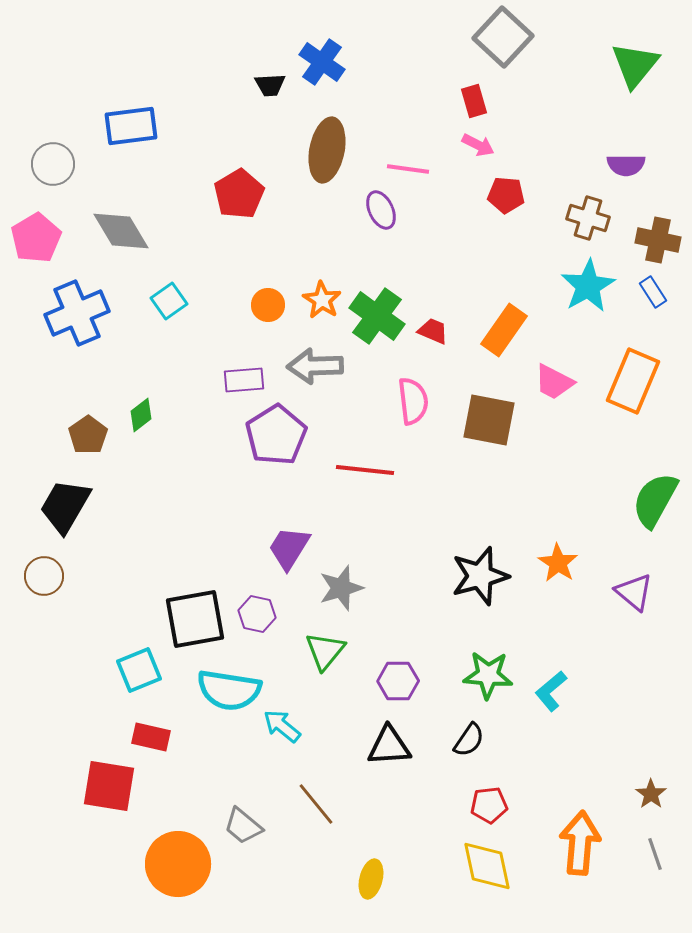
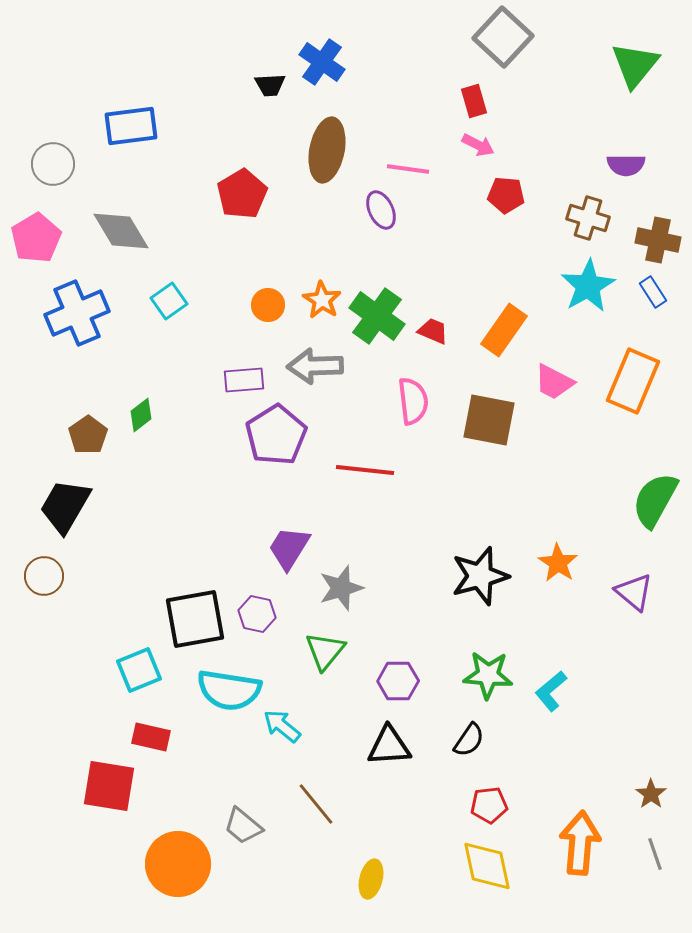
red pentagon at (239, 194): moved 3 px right
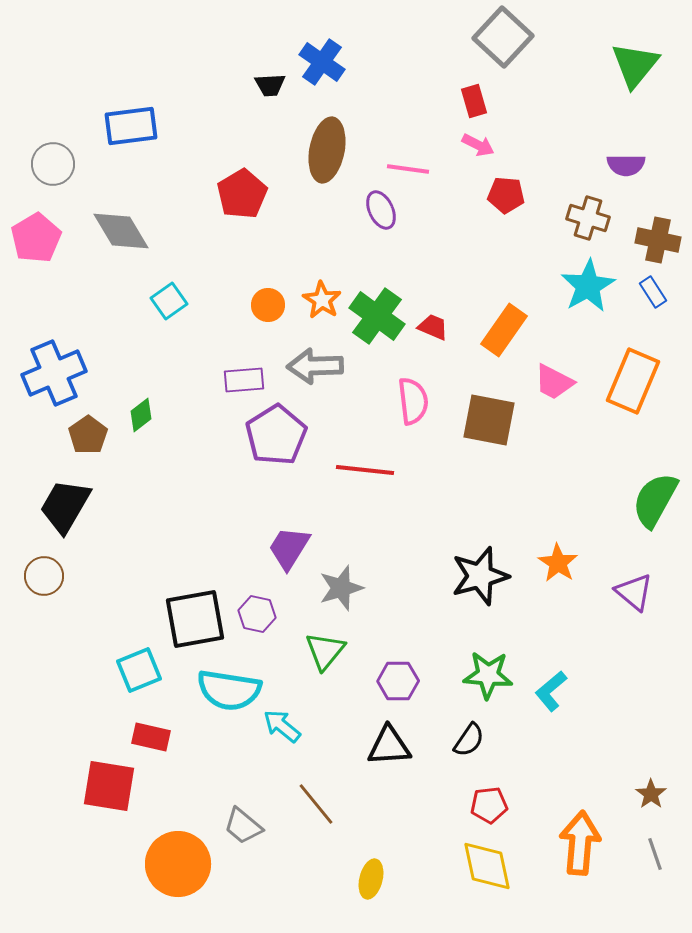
blue cross at (77, 313): moved 23 px left, 60 px down
red trapezoid at (433, 331): moved 4 px up
